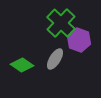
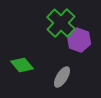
gray ellipse: moved 7 px right, 18 px down
green diamond: rotated 15 degrees clockwise
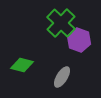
green diamond: rotated 35 degrees counterclockwise
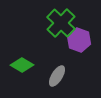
green diamond: rotated 15 degrees clockwise
gray ellipse: moved 5 px left, 1 px up
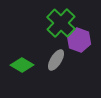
gray ellipse: moved 1 px left, 16 px up
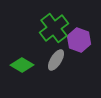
green cross: moved 7 px left, 5 px down; rotated 8 degrees clockwise
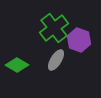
green diamond: moved 5 px left
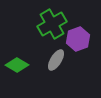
green cross: moved 2 px left, 4 px up; rotated 8 degrees clockwise
purple hexagon: moved 1 px left, 1 px up; rotated 20 degrees clockwise
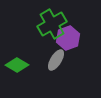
purple hexagon: moved 10 px left, 1 px up
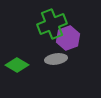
green cross: rotated 8 degrees clockwise
gray ellipse: moved 1 px up; rotated 50 degrees clockwise
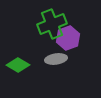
green diamond: moved 1 px right
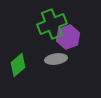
purple hexagon: moved 1 px up
green diamond: rotated 70 degrees counterclockwise
